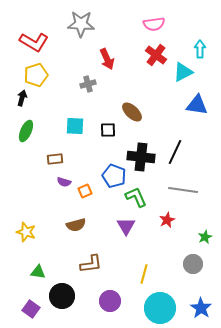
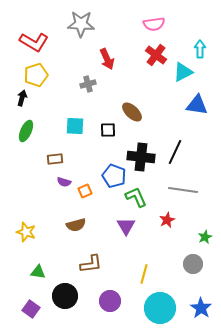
black circle: moved 3 px right
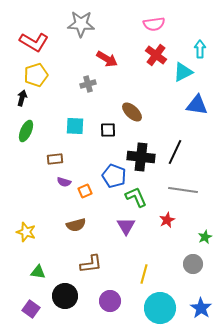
red arrow: rotated 35 degrees counterclockwise
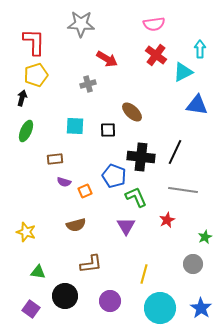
red L-shape: rotated 120 degrees counterclockwise
